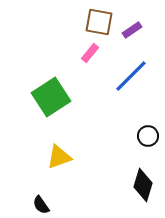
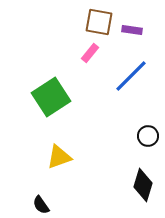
purple rectangle: rotated 42 degrees clockwise
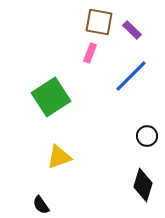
purple rectangle: rotated 36 degrees clockwise
pink rectangle: rotated 18 degrees counterclockwise
black circle: moved 1 px left
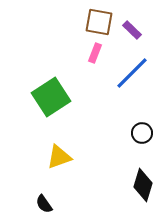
pink rectangle: moved 5 px right
blue line: moved 1 px right, 3 px up
black circle: moved 5 px left, 3 px up
black semicircle: moved 3 px right, 1 px up
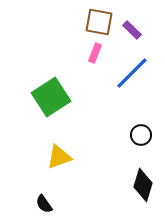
black circle: moved 1 px left, 2 px down
